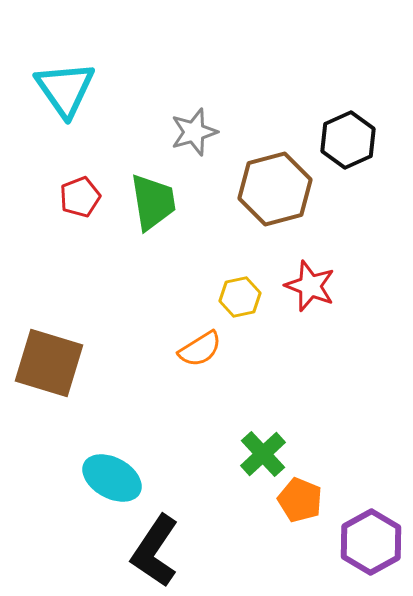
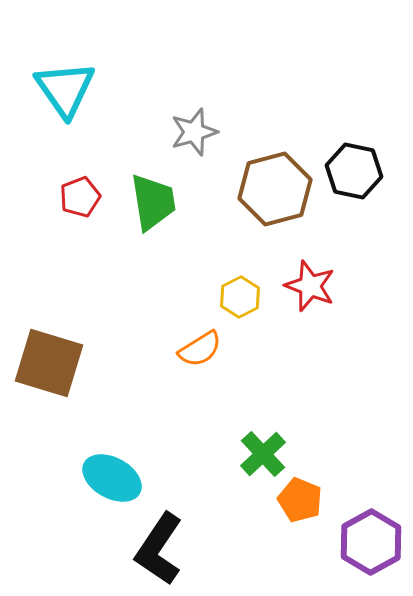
black hexagon: moved 6 px right, 31 px down; rotated 24 degrees counterclockwise
yellow hexagon: rotated 15 degrees counterclockwise
black L-shape: moved 4 px right, 2 px up
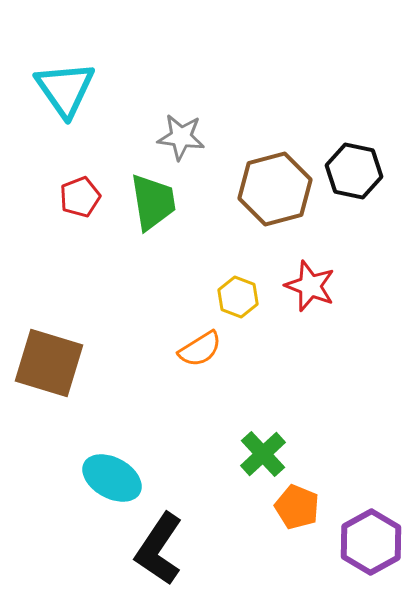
gray star: moved 13 px left, 5 px down; rotated 24 degrees clockwise
yellow hexagon: moved 2 px left; rotated 12 degrees counterclockwise
orange pentagon: moved 3 px left, 7 px down
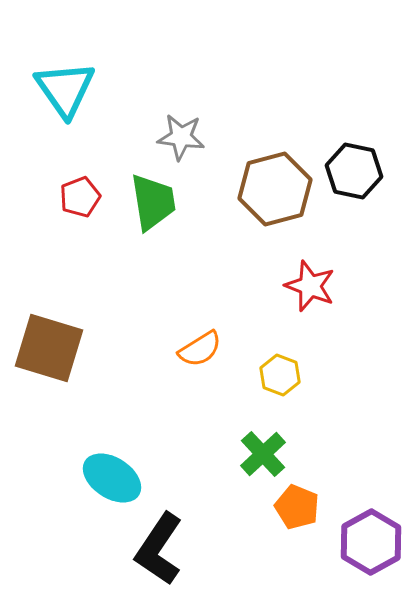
yellow hexagon: moved 42 px right, 78 px down
brown square: moved 15 px up
cyan ellipse: rotated 4 degrees clockwise
